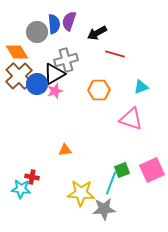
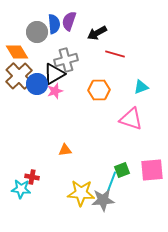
pink square: rotated 20 degrees clockwise
gray star: moved 1 px left, 9 px up
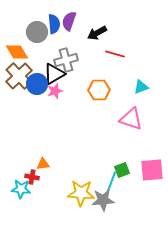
orange triangle: moved 22 px left, 14 px down
